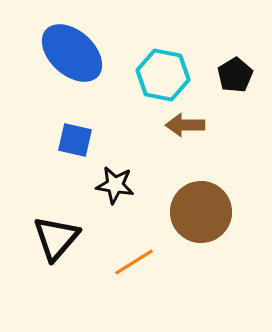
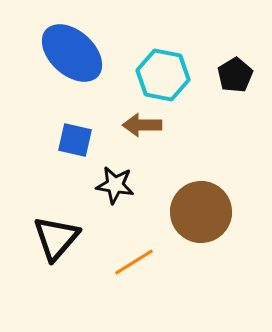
brown arrow: moved 43 px left
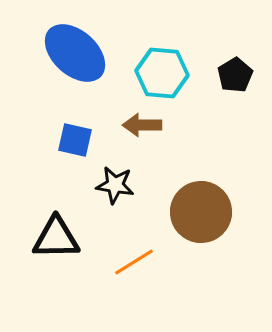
blue ellipse: moved 3 px right
cyan hexagon: moved 1 px left, 2 px up; rotated 6 degrees counterclockwise
black triangle: rotated 48 degrees clockwise
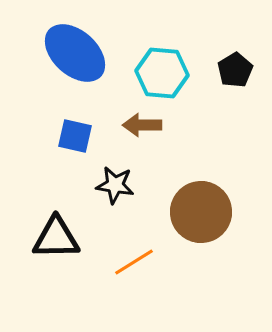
black pentagon: moved 5 px up
blue square: moved 4 px up
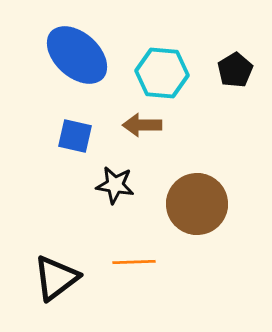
blue ellipse: moved 2 px right, 2 px down
brown circle: moved 4 px left, 8 px up
black triangle: moved 40 px down; rotated 36 degrees counterclockwise
orange line: rotated 30 degrees clockwise
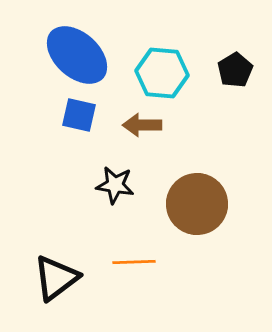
blue square: moved 4 px right, 21 px up
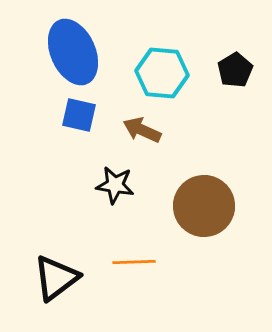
blue ellipse: moved 4 px left, 3 px up; rotated 24 degrees clockwise
brown arrow: moved 5 px down; rotated 24 degrees clockwise
brown circle: moved 7 px right, 2 px down
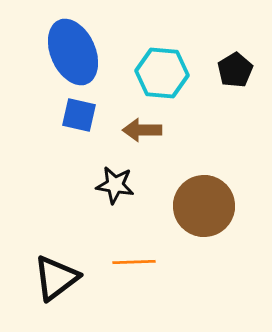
brown arrow: rotated 24 degrees counterclockwise
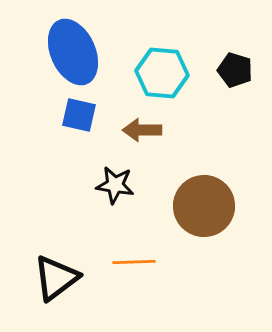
black pentagon: rotated 24 degrees counterclockwise
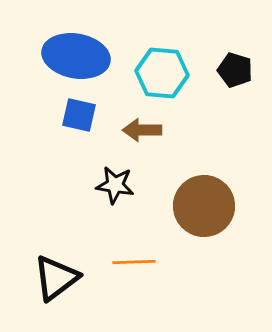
blue ellipse: moved 3 px right, 4 px down; rotated 56 degrees counterclockwise
